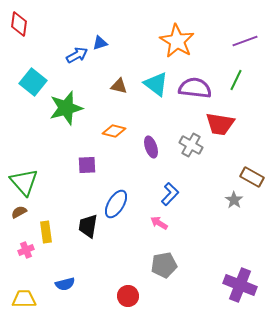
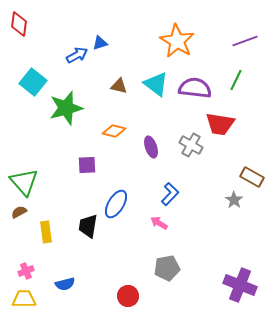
pink cross: moved 21 px down
gray pentagon: moved 3 px right, 3 px down
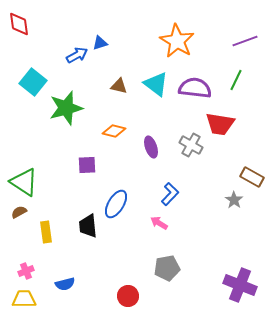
red diamond: rotated 15 degrees counterclockwise
green triangle: rotated 16 degrees counterclockwise
black trapezoid: rotated 15 degrees counterclockwise
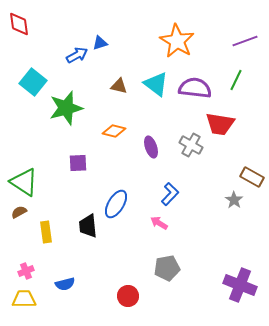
purple square: moved 9 px left, 2 px up
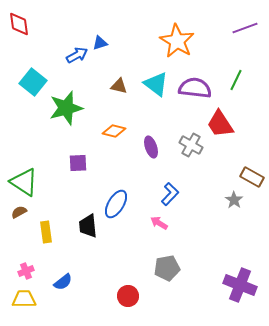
purple line: moved 13 px up
red trapezoid: rotated 48 degrees clockwise
blue semicircle: moved 2 px left, 2 px up; rotated 24 degrees counterclockwise
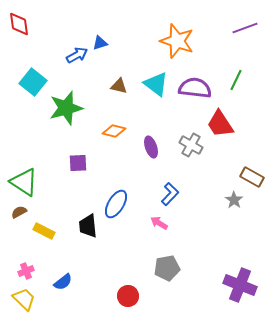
orange star: rotated 12 degrees counterclockwise
yellow rectangle: moved 2 px left, 1 px up; rotated 55 degrees counterclockwise
yellow trapezoid: rotated 45 degrees clockwise
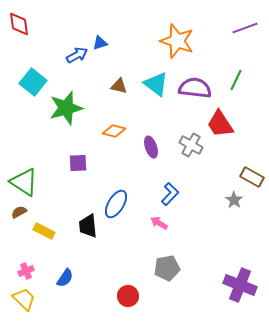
blue semicircle: moved 2 px right, 4 px up; rotated 18 degrees counterclockwise
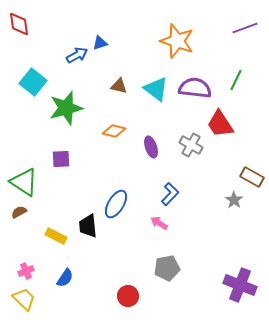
cyan triangle: moved 5 px down
purple square: moved 17 px left, 4 px up
yellow rectangle: moved 12 px right, 5 px down
